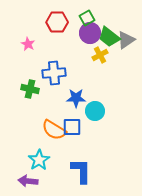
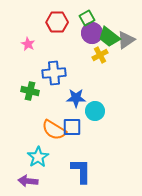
purple circle: moved 2 px right
green cross: moved 2 px down
cyan star: moved 1 px left, 3 px up
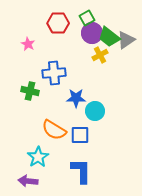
red hexagon: moved 1 px right, 1 px down
blue square: moved 8 px right, 8 px down
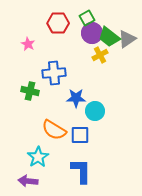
gray triangle: moved 1 px right, 1 px up
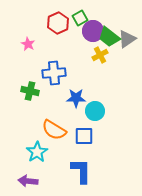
green square: moved 7 px left
red hexagon: rotated 25 degrees counterclockwise
purple circle: moved 1 px right, 2 px up
blue square: moved 4 px right, 1 px down
cyan star: moved 1 px left, 5 px up
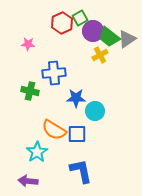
red hexagon: moved 4 px right
pink star: rotated 24 degrees counterclockwise
blue square: moved 7 px left, 2 px up
blue L-shape: rotated 12 degrees counterclockwise
